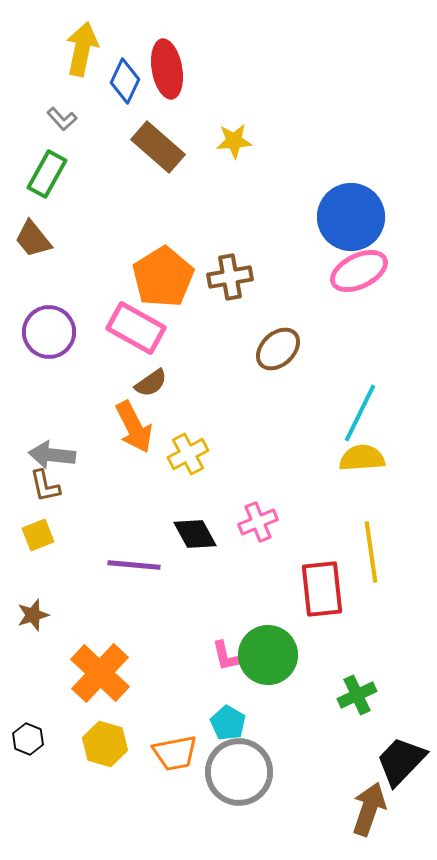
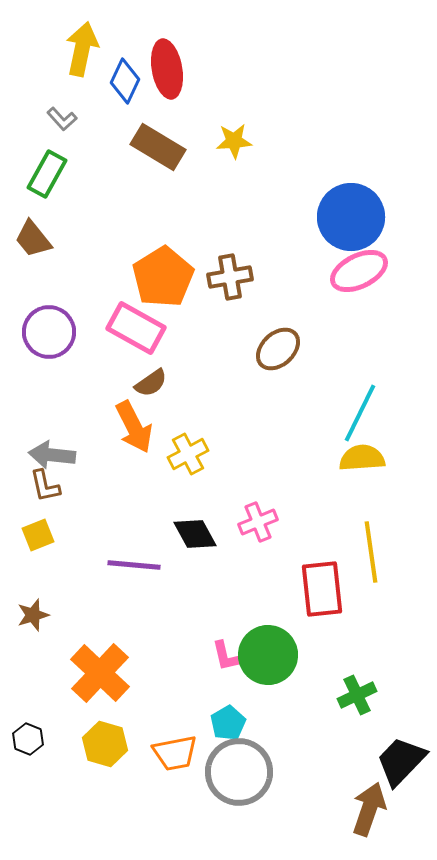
brown rectangle: rotated 10 degrees counterclockwise
cyan pentagon: rotated 12 degrees clockwise
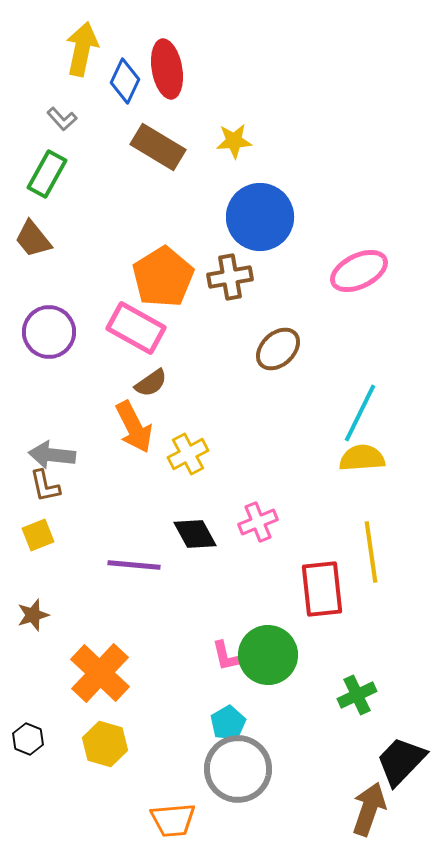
blue circle: moved 91 px left
orange trapezoid: moved 2 px left, 67 px down; rotated 6 degrees clockwise
gray circle: moved 1 px left, 3 px up
